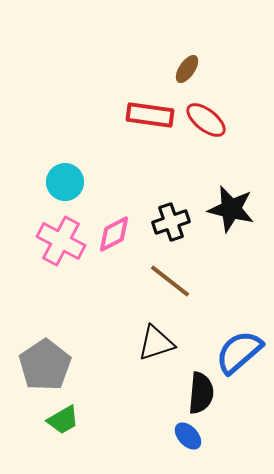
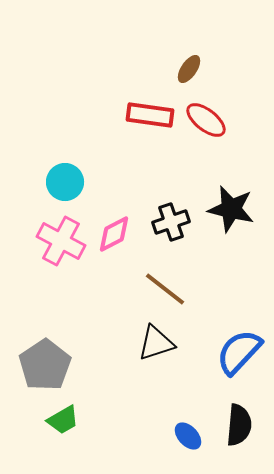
brown ellipse: moved 2 px right
brown line: moved 5 px left, 8 px down
blue semicircle: rotated 6 degrees counterclockwise
black semicircle: moved 38 px right, 32 px down
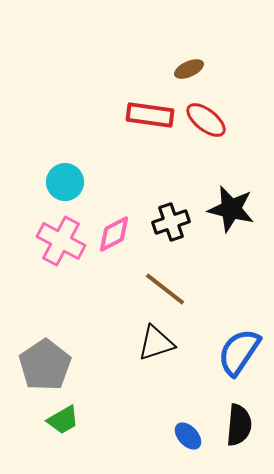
brown ellipse: rotated 32 degrees clockwise
blue semicircle: rotated 9 degrees counterclockwise
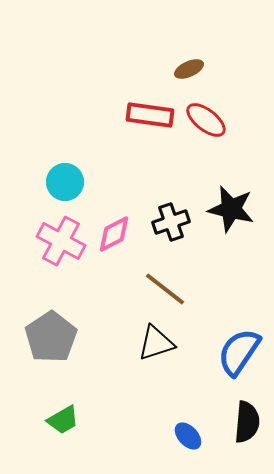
gray pentagon: moved 6 px right, 28 px up
black semicircle: moved 8 px right, 3 px up
